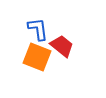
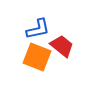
blue L-shape: rotated 85 degrees clockwise
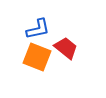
red trapezoid: moved 4 px right, 2 px down
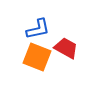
red trapezoid: rotated 10 degrees counterclockwise
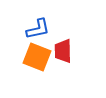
red trapezoid: moved 3 px left, 3 px down; rotated 120 degrees counterclockwise
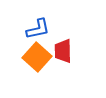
orange square: rotated 20 degrees clockwise
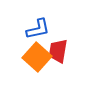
red trapezoid: moved 5 px left; rotated 10 degrees clockwise
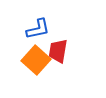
orange square: moved 1 px left, 3 px down
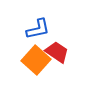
red trapezoid: moved 1 px left, 1 px down; rotated 115 degrees clockwise
